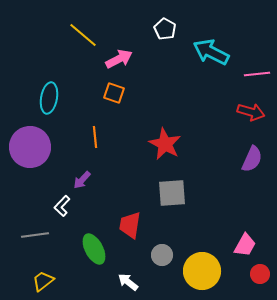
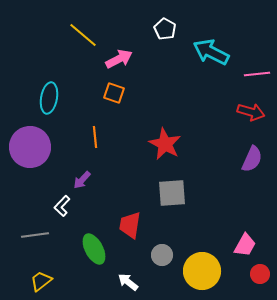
yellow trapezoid: moved 2 px left
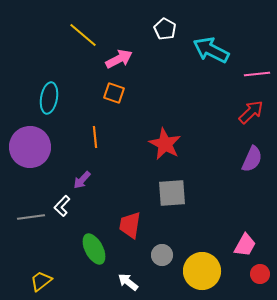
cyan arrow: moved 2 px up
red arrow: rotated 60 degrees counterclockwise
gray line: moved 4 px left, 18 px up
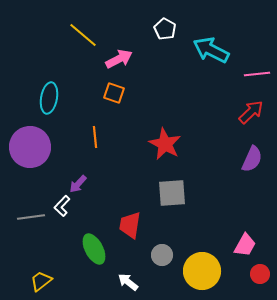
purple arrow: moved 4 px left, 4 px down
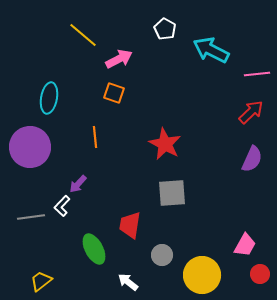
yellow circle: moved 4 px down
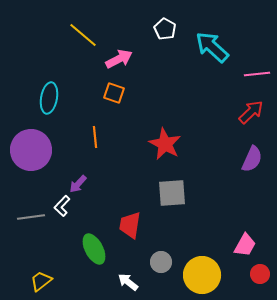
cyan arrow: moved 1 px right, 3 px up; rotated 15 degrees clockwise
purple circle: moved 1 px right, 3 px down
gray circle: moved 1 px left, 7 px down
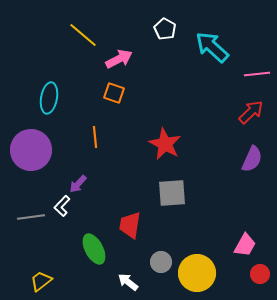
yellow circle: moved 5 px left, 2 px up
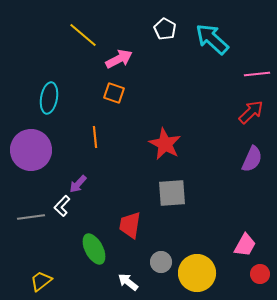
cyan arrow: moved 8 px up
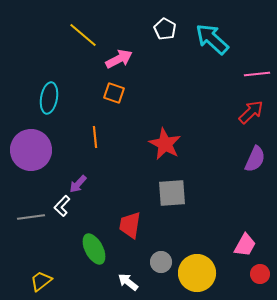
purple semicircle: moved 3 px right
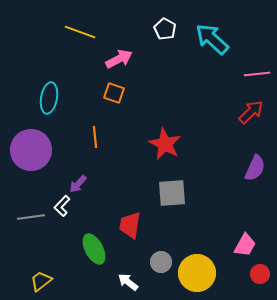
yellow line: moved 3 px left, 3 px up; rotated 20 degrees counterclockwise
purple semicircle: moved 9 px down
